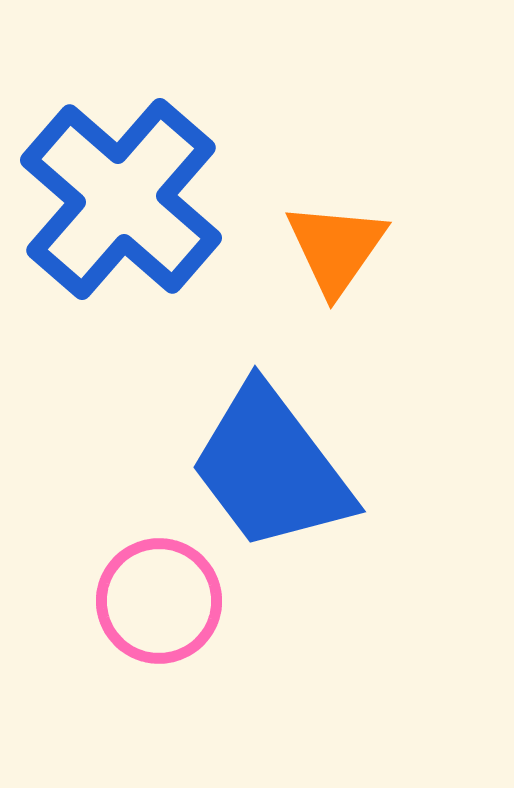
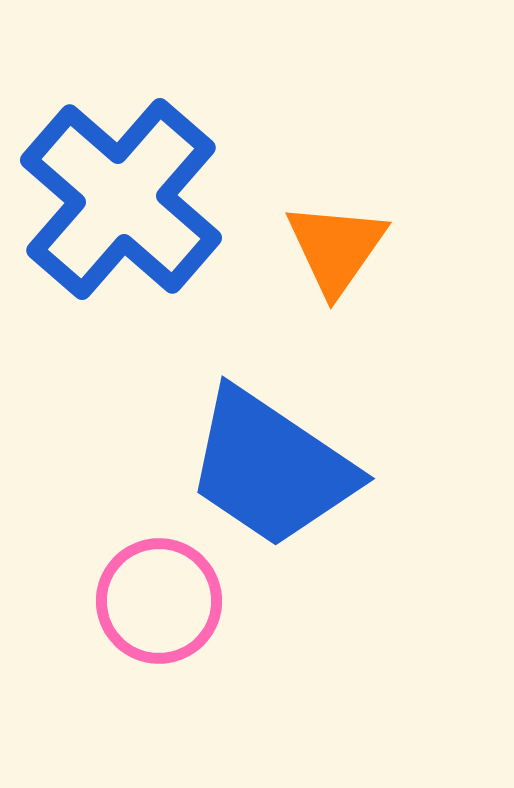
blue trapezoid: rotated 19 degrees counterclockwise
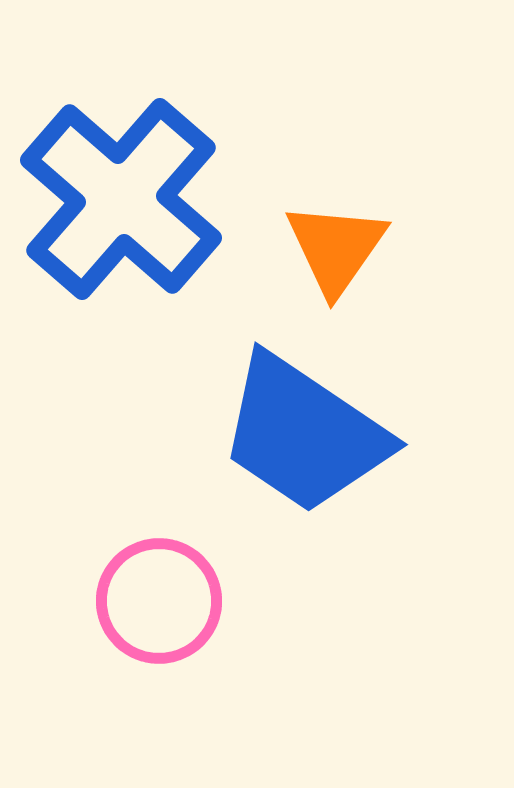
blue trapezoid: moved 33 px right, 34 px up
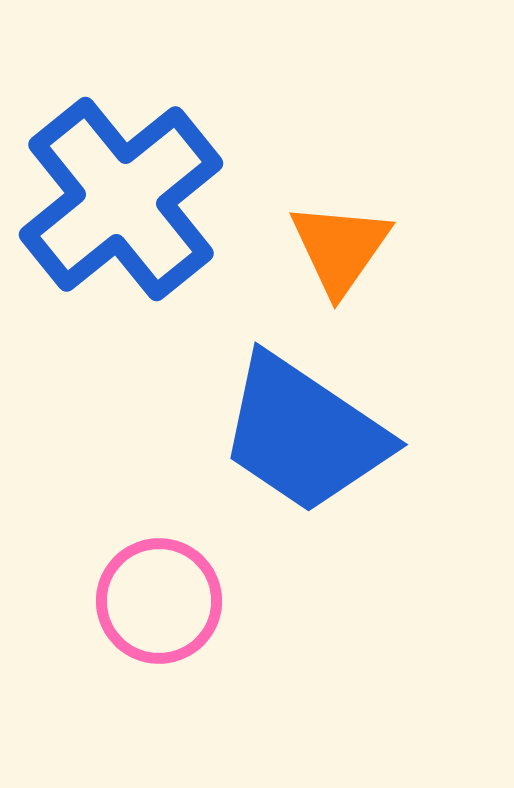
blue cross: rotated 10 degrees clockwise
orange triangle: moved 4 px right
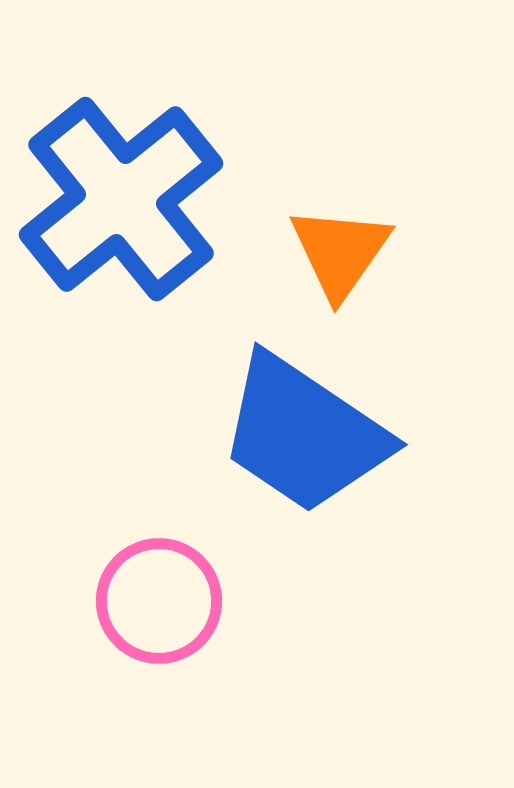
orange triangle: moved 4 px down
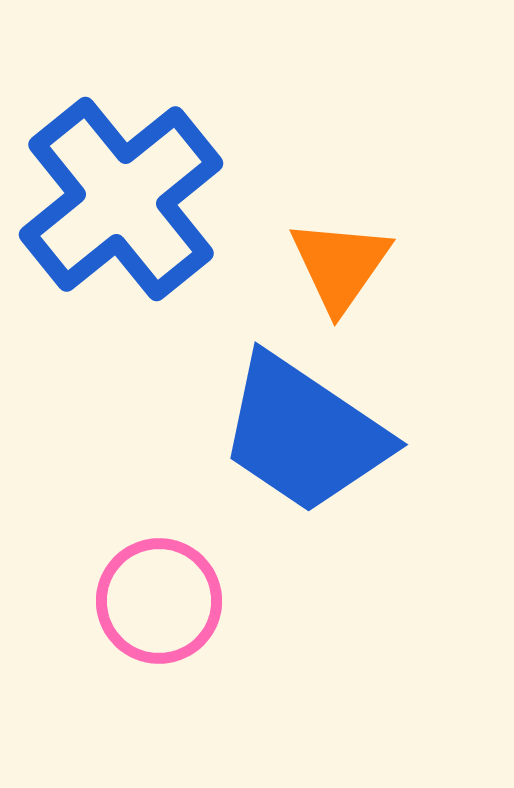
orange triangle: moved 13 px down
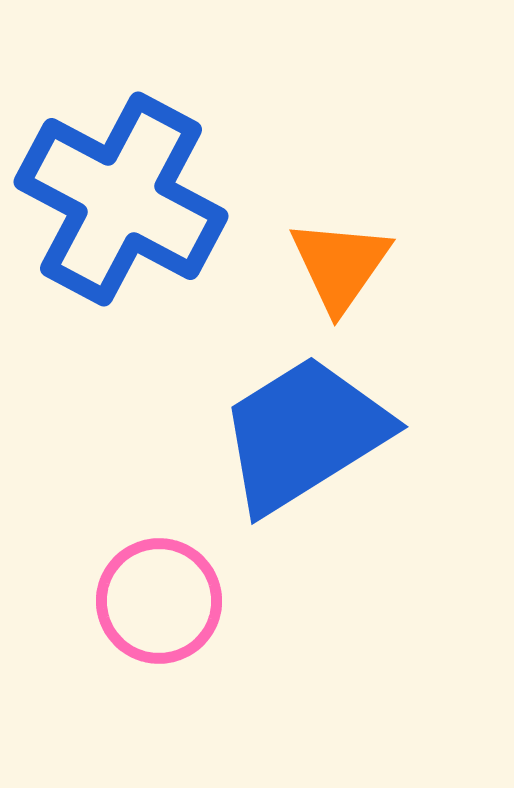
blue cross: rotated 23 degrees counterclockwise
blue trapezoid: rotated 114 degrees clockwise
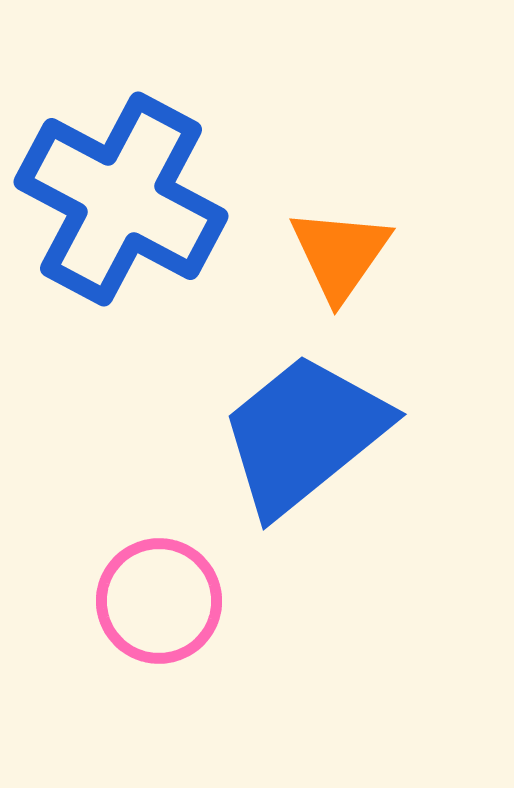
orange triangle: moved 11 px up
blue trapezoid: rotated 7 degrees counterclockwise
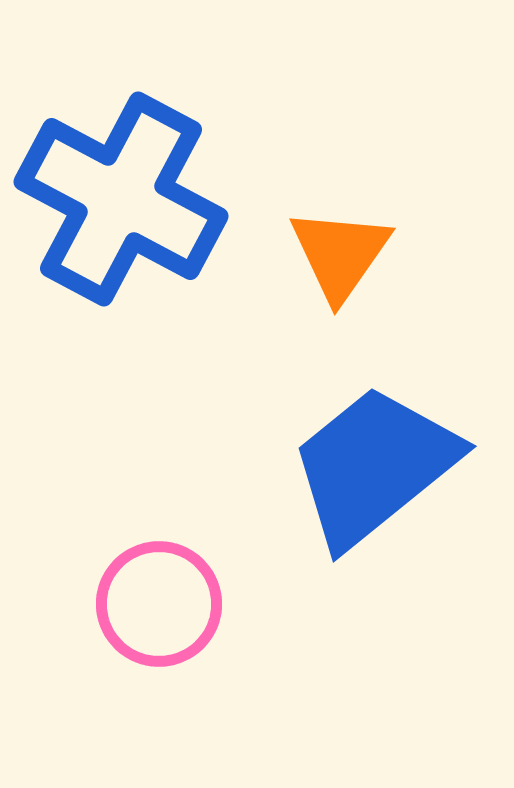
blue trapezoid: moved 70 px right, 32 px down
pink circle: moved 3 px down
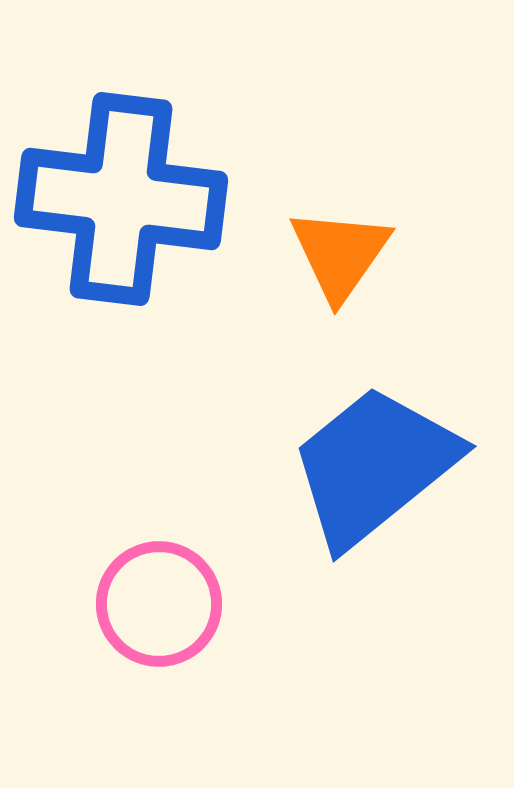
blue cross: rotated 21 degrees counterclockwise
